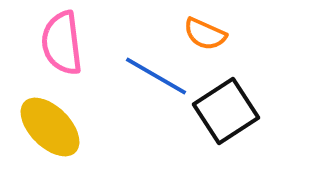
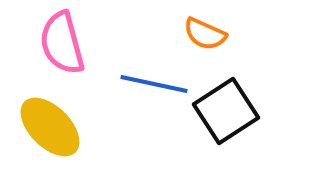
pink semicircle: rotated 8 degrees counterclockwise
blue line: moved 2 px left, 8 px down; rotated 18 degrees counterclockwise
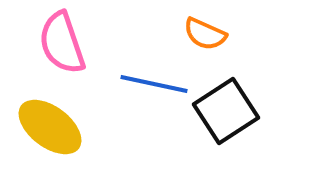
pink semicircle: rotated 4 degrees counterclockwise
yellow ellipse: rotated 8 degrees counterclockwise
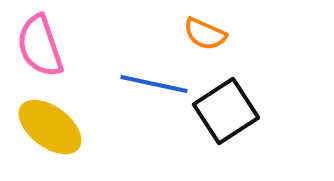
pink semicircle: moved 22 px left, 3 px down
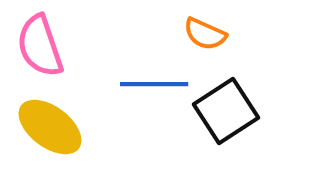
blue line: rotated 12 degrees counterclockwise
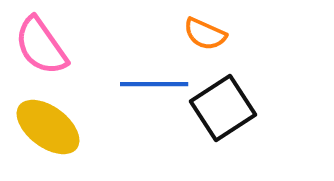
pink semicircle: moved 1 px right; rotated 16 degrees counterclockwise
black square: moved 3 px left, 3 px up
yellow ellipse: moved 2 px left
